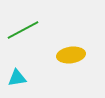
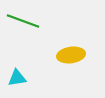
green line: moved 9 px up; rotated 48 degrees clockwise
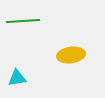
green line: rotated 24 degrees counterclockwise
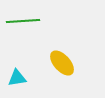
yellow ellipse: moved 9 px left, 8 px down; rotated 56 degrees clockwise
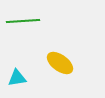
yellow ellipse: moved 2 px left; rotated 12 degrees counterclockwise
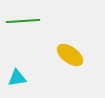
yellow ellipse: moved 10 px right, 8 px up
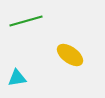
green line: moved 3 px right; rotated 12 degrees counterclockwise
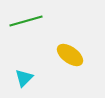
cyan triangle: moved 7 px right; rotated 36 degrees counterclockwise
